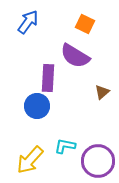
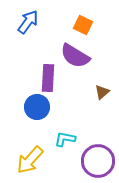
orange square: moved 2 px left, 1 px down
blue circle: moved 1 px down
cyan L-shape: moved 7 px up
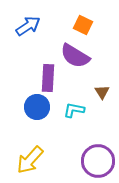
blue arrow: moved 4 px down; rotated 20 degrees clockwise
brown triangle: rotated 21 degrees counterclockwise
cyan L-shape: moved 9 px right, 29 px up
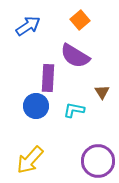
orange square: moved 3 px left, 5 px up; rotated 24 degrees clockwise
blue circle: moved 1 px left, 1 px up
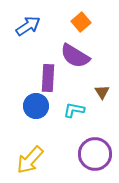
orange square: moved 1 px right, 2 px down
purple circle: moved 3 px left, 7 px up
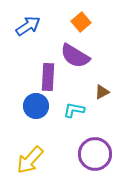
purple rectangle: moved 1 px up
brown triangle: rotated 35 degrees clockwise
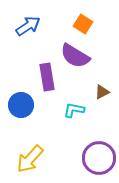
orange square: moved 2 px right, 2 px down; rotated 18 degrees counterclockwise
purple rectangle: moved 1 px left; rotated 12 degrees counterclockwise
blue circle: moved 15 px left, 1 px up
purple circle: moved 4 px right, 4 px down
yellow arrow: moved 1 px up
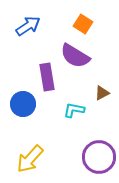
brown triangle: moved 1 px down
blue circle: moved 2 px right, 1 px up
purple circle: moved 1 px up
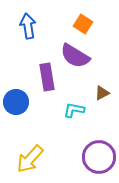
blue arrow: rotated 65 degrees counterclockwise
blue circle: moved 7 px left, 2 px up
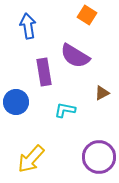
orange square: moved 4 px right, 9 px up
purple rectangle: moved 3 px left, 5 px up
cyan L-shape: moved 9 px left
yellow arrow: moved 1 px right
